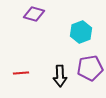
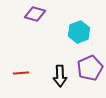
purple diamond: moved 1 px right
cyan hexagon: moved 2 px left
purple pentagon: rotated 15 degrees counterclockwise
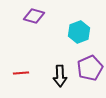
purple diamond: moved 1 px left, 2 px down
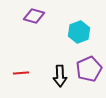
purple pentagon: moved 1 px left, 1 px down
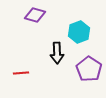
purple diamond: moved 1 px right, 1 px up
purple pentagon: rotated 15 degrees counterclockwise
black arrow: moved 3 px left, 23 px up
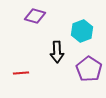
purple diamond: moved 1 px down
cyan hexagon: moved 3 px right, 1 px up
black arrow: moved 1 px up
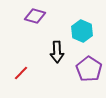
cyan hexagon: rotated 15 degrees counterclockwise
red line: rotated 42 degrees counterclockwise
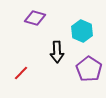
purple diamond: moved 2 px down
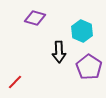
black arrow: moved 2 px right
purple pentagon: moved 2 px up
red line: moved 6 px left, 9 px down
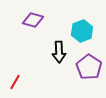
purple diamond: moved 2 px left, 2 px down
cyan hexagon: rotated 15 degrees clockwise
red line: rotated 14 degrees counterclockwise
